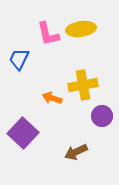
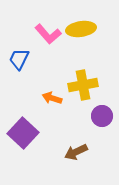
pink L-shape: rotated 28 degrees counterclockwise
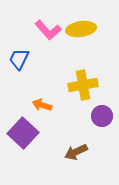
pink L-shape: moved 4 px up
orange arrow: moved 10 px left, 7 px down
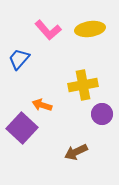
yellow ellipse: moved 9 px right
blue trapezoid: rotated 15 degrees clockwise
purple circle: moved 2 px up
purple square: moved 1 px left, 5 px up
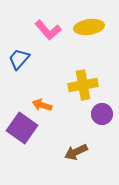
yellow ellipse: moved 1 px left, 2 px up
purple square: rotated 8 degrees counterclockwise
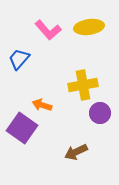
purple circle: moved 2 px left, 1 px up
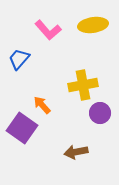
yellow ellipse: moved 4 px right, 2 px up
orange arrow: rotated 30 degrees clockwise
brown arrow: rotated 15 degrees clockwise
